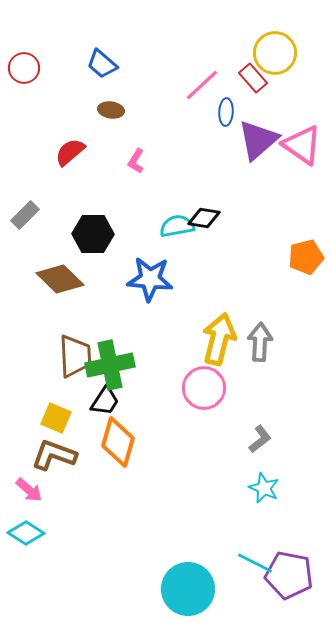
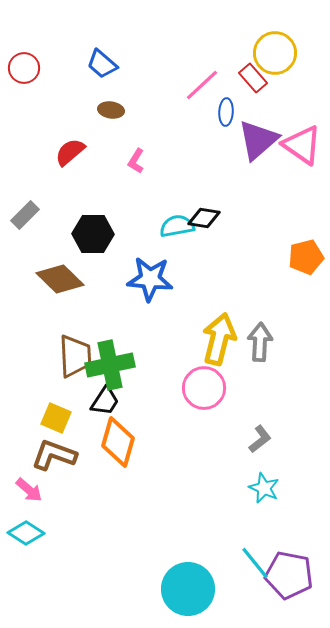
cyan line: rotated 24 degrees clockwise
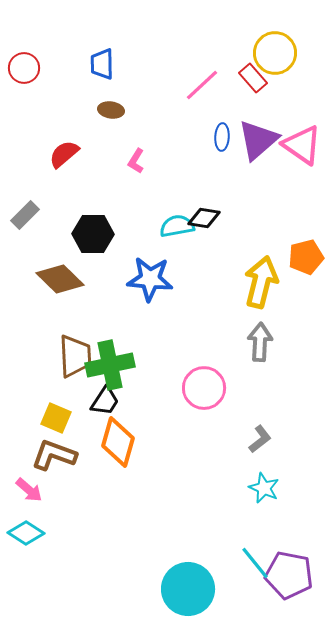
blue trapezoid: rotated 48 degrees clockwise
blue ellipse: moved 4 px left, 25 px down
red semicircle: moved 6 px left, 2 px down
yellow arrow: moved 42 px right, 57 px up
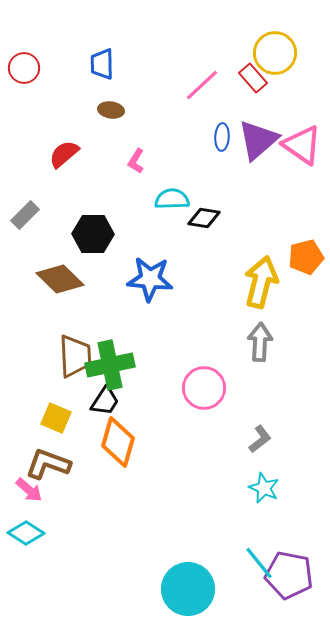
cyan semicircle: moved 5 px left, 27 px up; rotated 8 degrees clockwise
brown L-shape: moved 6 px left, 9 px down
cyan line: moved 4 px right
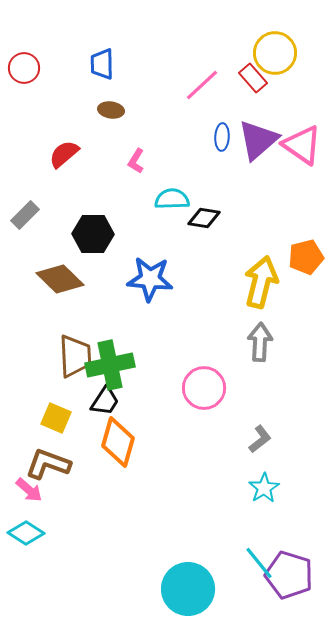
cyan star: rotated 16 degrees clockwise
purple pentagon: rotated 6 degrees clockwise
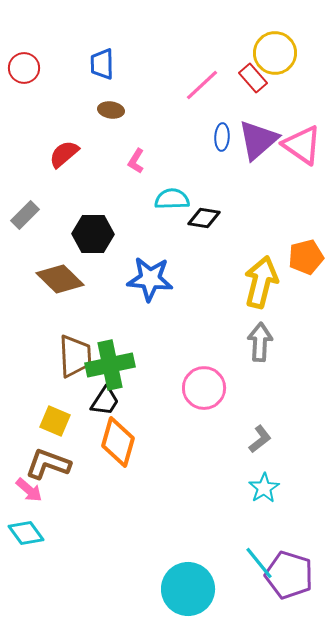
yellow square: moved 1 px left, 3 px down
cyan diamond: rotated 21 degrees clockwise
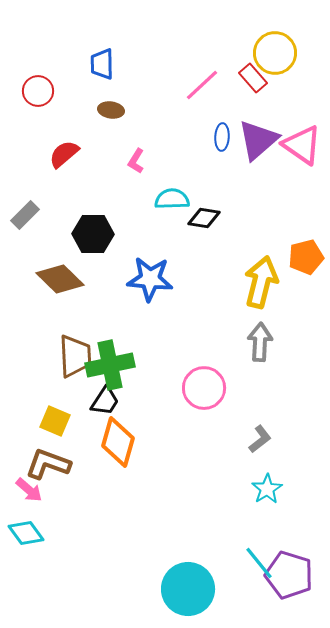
red circle: moved 14 px right, 23 px down
cyan star: moved 3 px right, 1 px down
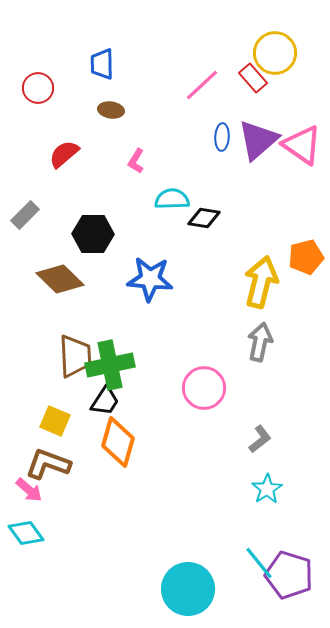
red circle: moved 3 px up
gray arrow: rotated 9 degrees clockwise
